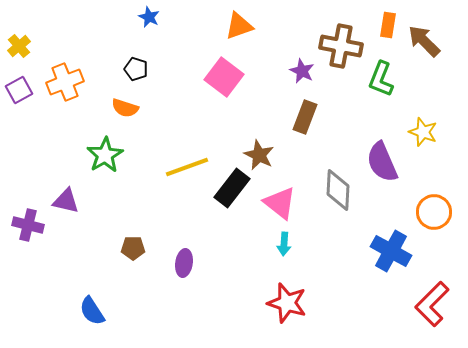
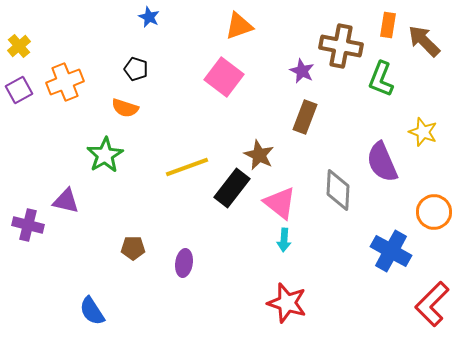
cyan arrow: moved 4 px up
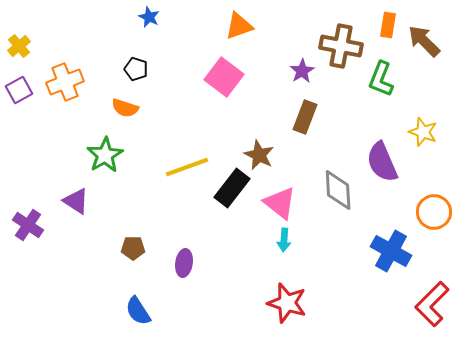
purple star: rotated 15 degrees clockwise
gray diamond: rotated 6 degrees counterclockwise
purple triangle: moved 10 px right; rotated 20 degrees clockwise
purple cross: rotated 20 degrees clockwise
blue semicircle: moved 46 px right
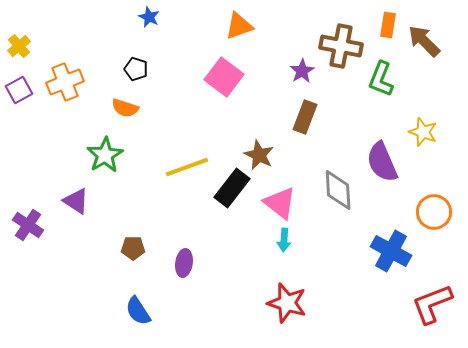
red L-shape: rotated 24 degrees clockwise
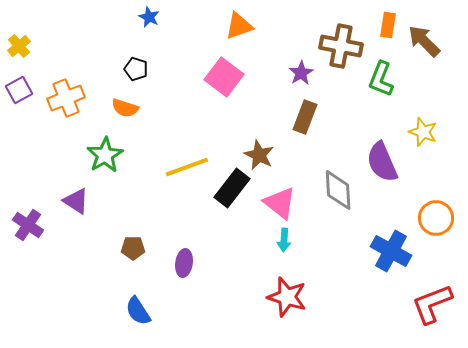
purple star: moved 1 px left, 2 px down
orange cross: moved 1 px right, 16 px down
orange circle: moved 2 px right, 6 px down
red star: moved 6 px up
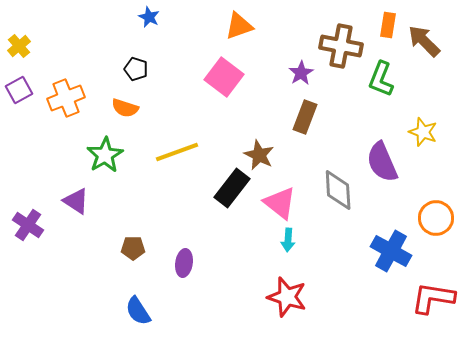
yellow line: moved 10 px left, 15 px up
cyan arrow: moved 4 px right
red L-shape: moved 1 px right, 6 px up; rotated 30 degrees clockwise
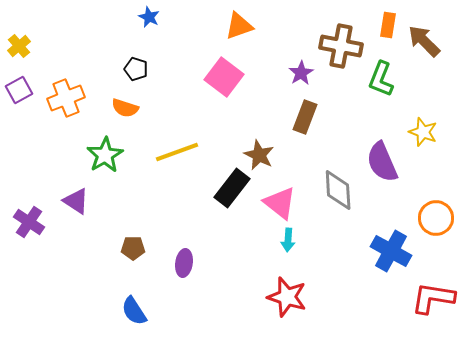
purple cross: moved 1 px right, 3 px up
blue semicircle: moved 4 px left
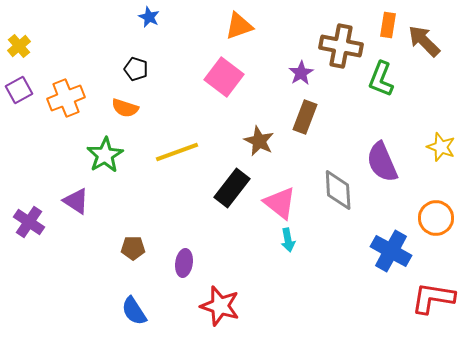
yellow star: moved 18 px right, 15 px down
brown star: moved 14 px up
cyan arrow: rotated 15 degrees counterclockwise
red star: moved 67 px left, 9 px down
